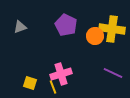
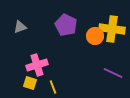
pink cross: moved 24 px left, 9 px up
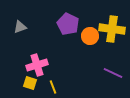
purple pentagon: moved 2 px right, 1 px up
orange circle: moved 5 px left
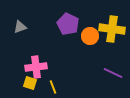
pink cross: moved 1 px left, 2 px down; rotated 10 degrees clockwise
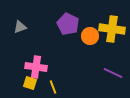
pink cross: rotated 15 degrees clockwise
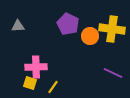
gray triangle: moved 2 px left, 1 px up; rotated 16 degrees clockwise
pink cross: rotated 10 degrees counterclockwise
yellow line: rotated 56 degrees clockwise
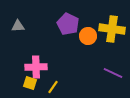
orange circle: moved 2 px left
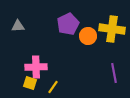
purple pentagon: rotated 20 degrees clockwise
purple line: moved 1 px right; rotated 54 degrees clockwise
